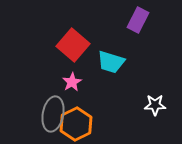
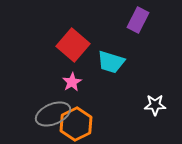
gray ellipse: rotated 56 degrees clockwise
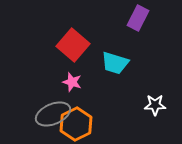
purple rectangle: moved 2 px up
cyan trapezoid: moved 4 px right, 1 px down
pink star: rotated 24 degrees counterclockwise
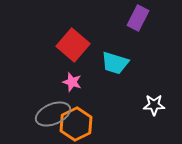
white star: moved 1 px left
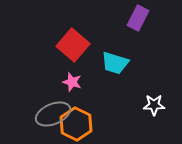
orange hexagon: rotated 8 degrees counterclockwise
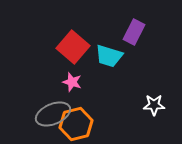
purple rectangle: moved 4 px left, 14 px down
red square: moved 2 px down
cyan trapezoid: moved 6 px left, 7 px up
orange hexagon: rotated 20 degrees clockwise
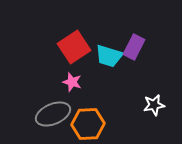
purple rectangle: moved 15 px down
red square: moved 1 px right; rotated 16 degrees clockwise
white star: rotated 10 degrees counterclockwise
orange hexagon: moved 12 px right; rotated 12 degrees clockwise
